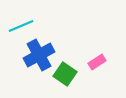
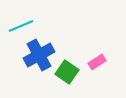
green square: moved 2 px right, 2 px up
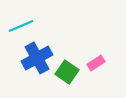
blue cross: moved 2 px left, 3 px down
pink rectangle: moved 1 px left, 1 px down
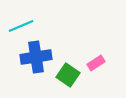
blue cross: moved 1 px left, 1 px up; rotated 20 degrees clockwise
green square: moved 1 px right, 3 px down
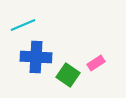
cyan line: moved 2 px right, 1 px up
blue cross: rotated 12 degrees clockwise
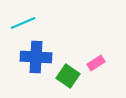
cyan line: moved 2 px up
green square: moved 1 px down
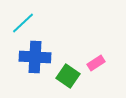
cyan line: rotated 20 degrees counterclockwise
blue cross: moved 1 px left
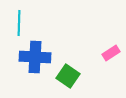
cyan line: moved 4 px left; rotated 45 degrees counterclockwise
pink rectangle: moved 15 px right, 10 px up
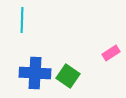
cyan line: moved 3 px right, 3 px up
blue cross: moved 16 px down
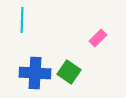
pink rectangle: moved 13 px left, 15 px up; rotated 12 degrees counterclockwise
green square: moved 1 px right, 4 px up
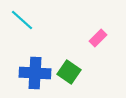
cyan line: rotated 50 degrees counterclockwise
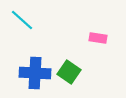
pink rectangle: rotated 54 degrees clockwise
